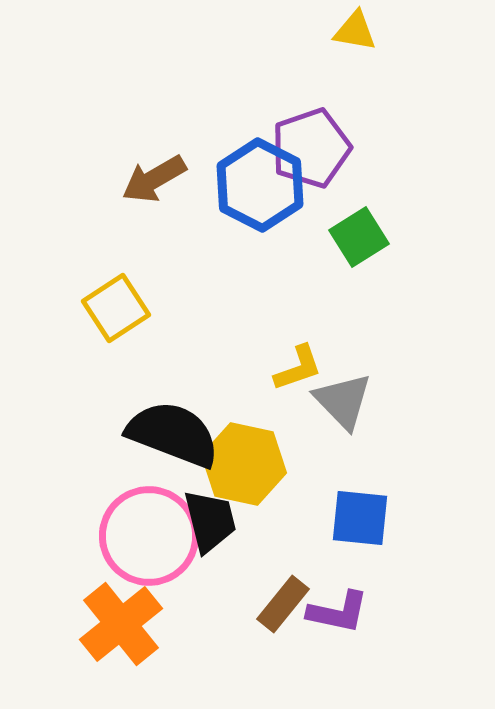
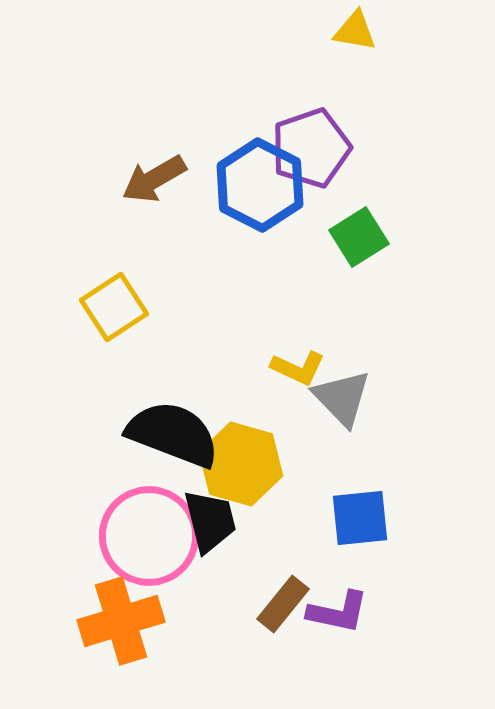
yellow square: moved 2 px left, 1 px up
yellow L-shape: rotated 44 degrees clockwise
gray triangle: moved 1 px left, 3 px up
yellow hexagon: moved 3 px left; rotated 4 degrees clockwise
blue square: rotated 12 degrees counterclockwise
orange cross: moved 3 px up; rotated 22 degrees clockwise
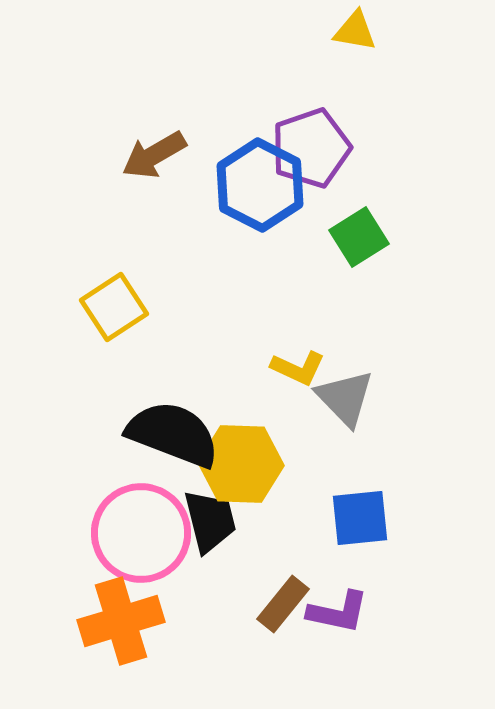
brown arrow: moved 24 px up
gray triangle: moved 3 px right
yellow hexagon: rotated 14 degrees counterclockwise
pink circle: moved 8 px left, 3 px up
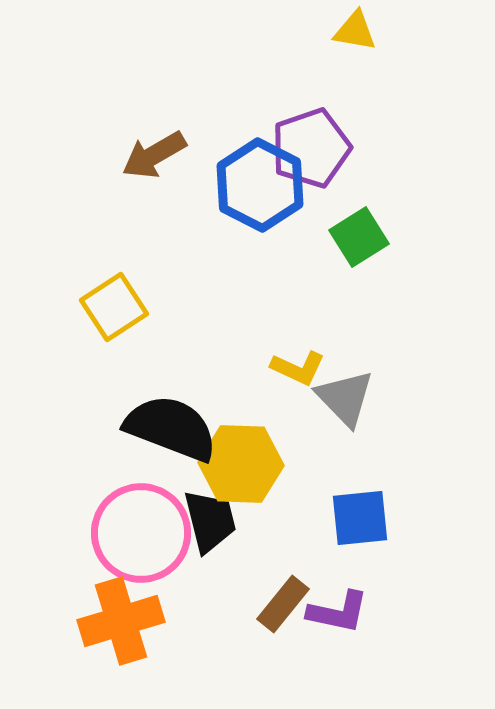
black semicircle: moved 2 px left, 6 px up
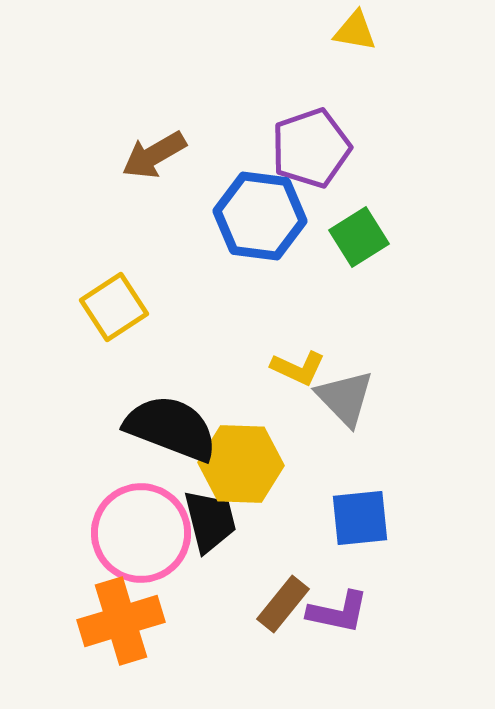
blue hexagon: moved 31 px down; rotated 20 degrees counterclockwise
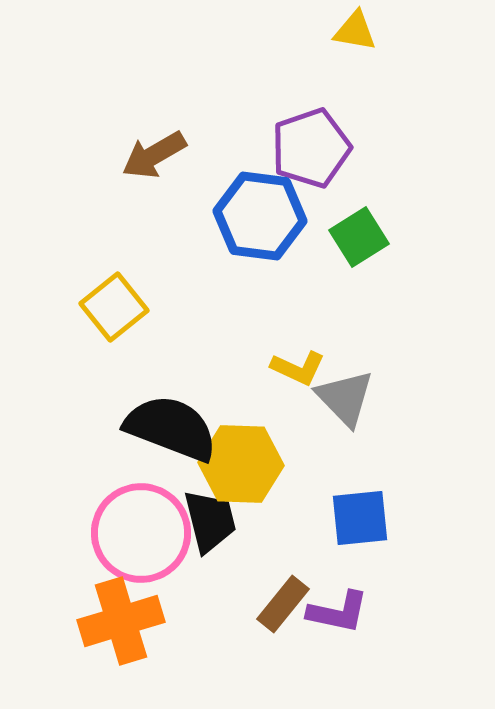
yellow square: rotated 6 degrees counterclockwise
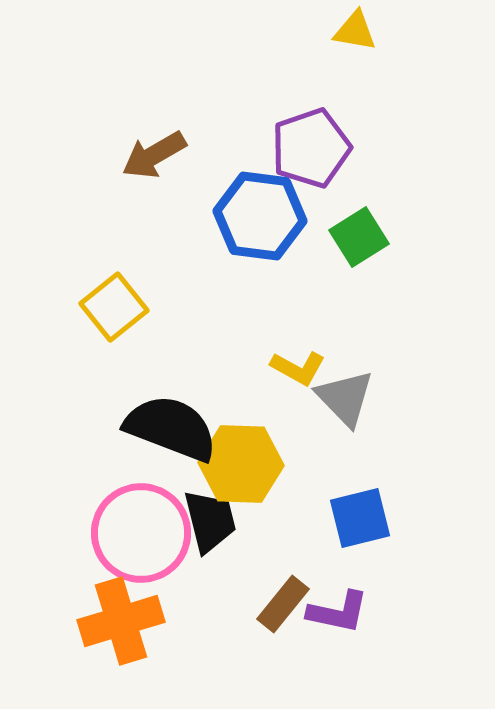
yellow L-shape: rotated 4 degrees clockwise
blue square: rotated 8 degrees counterclockwise
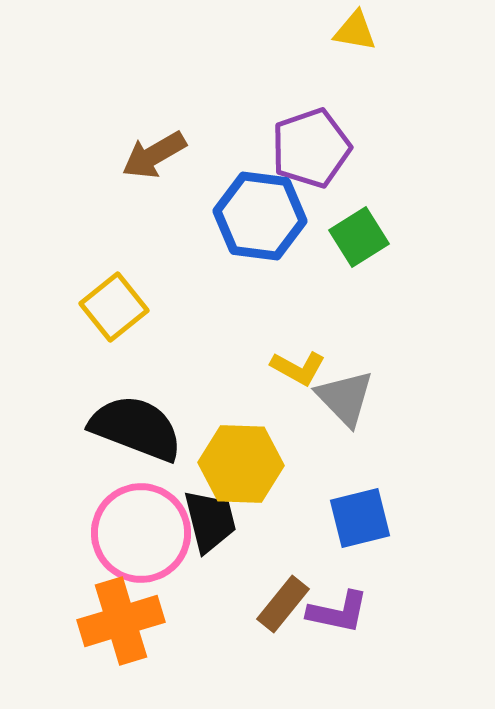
black semicircle: moved 35 px left
